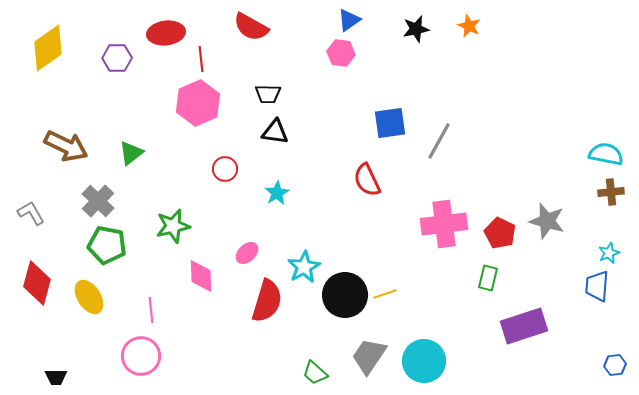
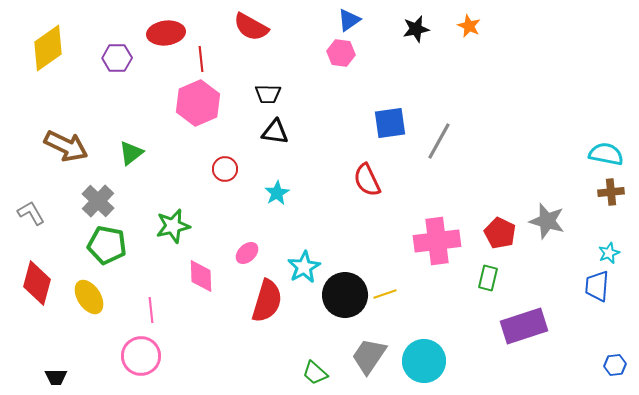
pink cross at (444, 224): moved 7 px left, 17 px down
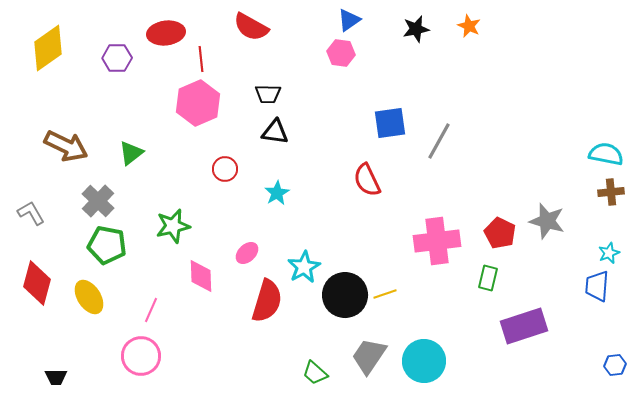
pink line at (151, 310): rotated 30 degrees clockwise
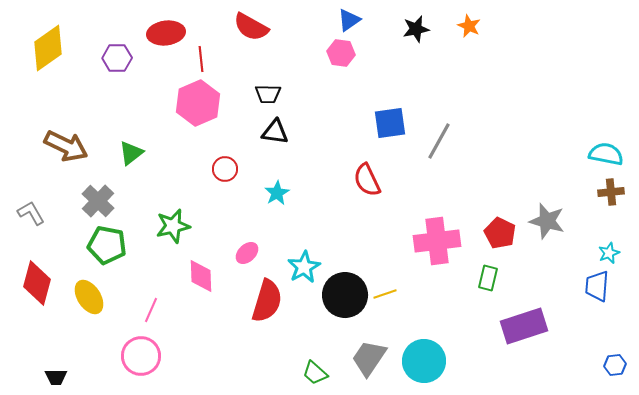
gray trapezoid at (369, 356): moved 2 px down
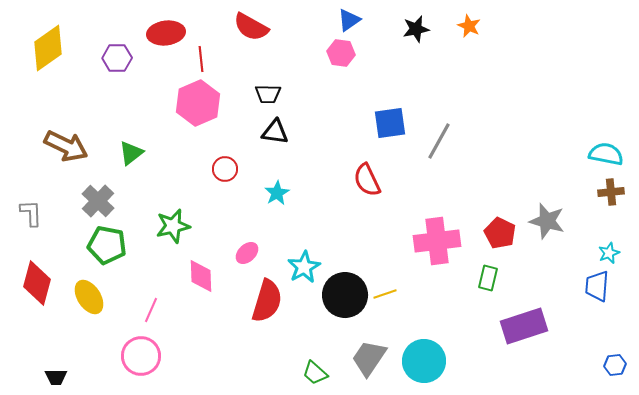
gray L-shape at (31, 213): rotated 28 degrees clockwise
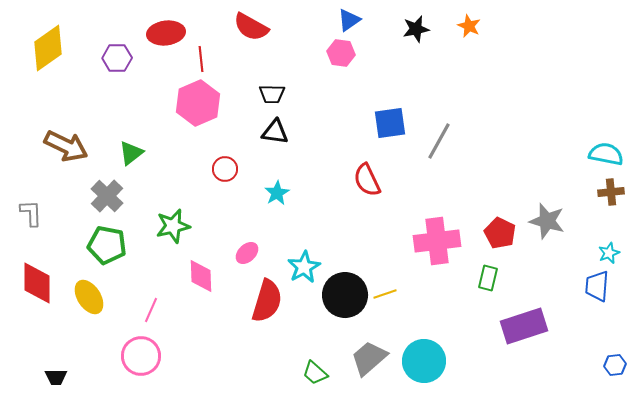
black trapezoid at (268, 94): moved 4 px right
gray cross at (98, 201): moved 9 px right, 5 px up
red diamond at (37, 283): rotated 15 degrees counterclockwise
gray trapezoid at (369, 358): rotated 15 degrees clockwise
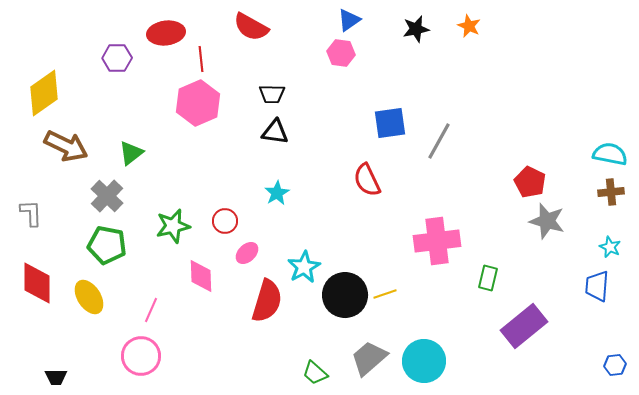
yellow diamond at (48, 48): moved 4 px left, 45 px down
cyan semicircle at (606, 154): moved 4 px right
red circle at (225, 169): moved 52 px down
red pentagon at (500, 233): moved 30 px right, 51 px up
cyan star at (609, 253): moved 1 px right, 6 px up; rotated 25 degrees counterclockwise
purple rectangle at (524, 326): rotated 21 degrees counterclockwise
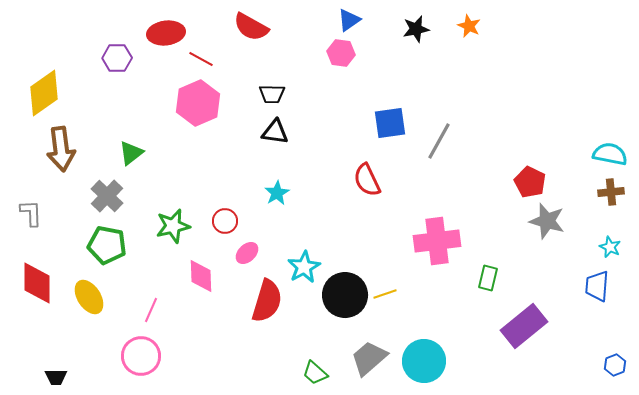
red line at (201, 59): rotated 55 degrees counterclockwise
brown arrow at (66, 146): moved 5 px left, 3 px down; rotated 57 degrees clockwise
blue hexagon at (615, 365): rotated 15 degrees counterclockwise
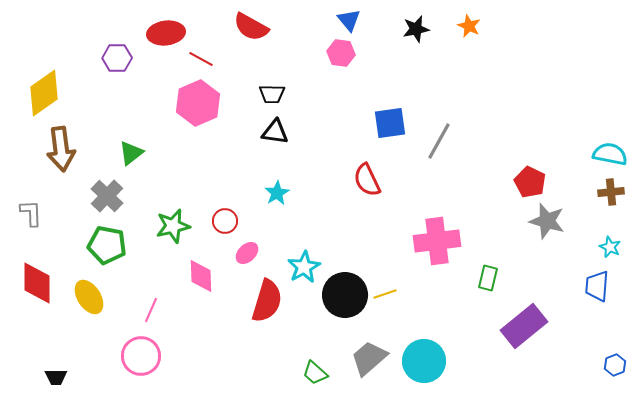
blue triangle at (349, 20): rotated 35 degrees counterclockwise
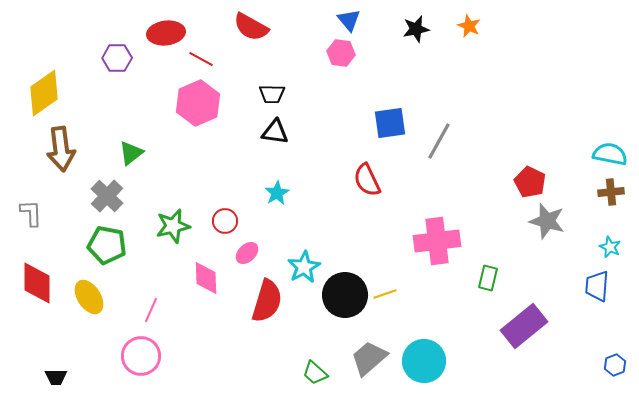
pink diamond at (201, 276): moved 5 px right, 2 px down
